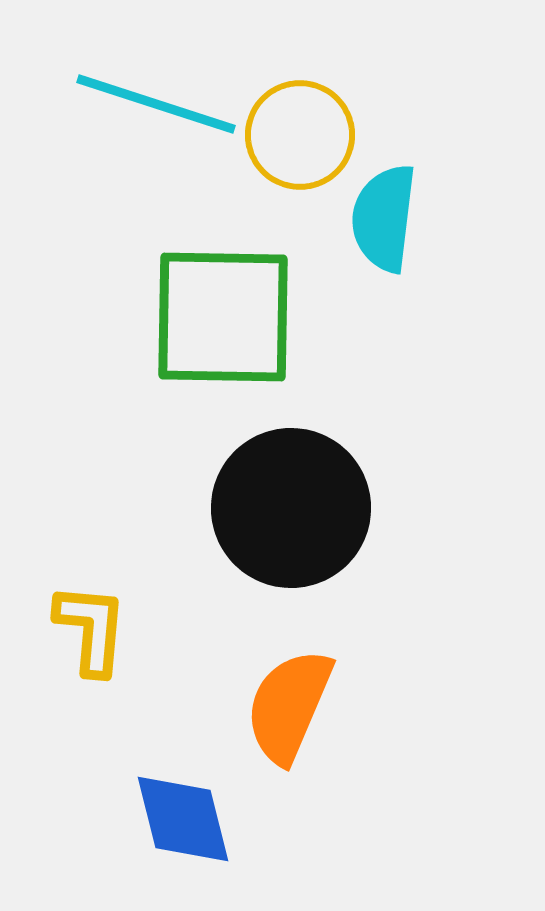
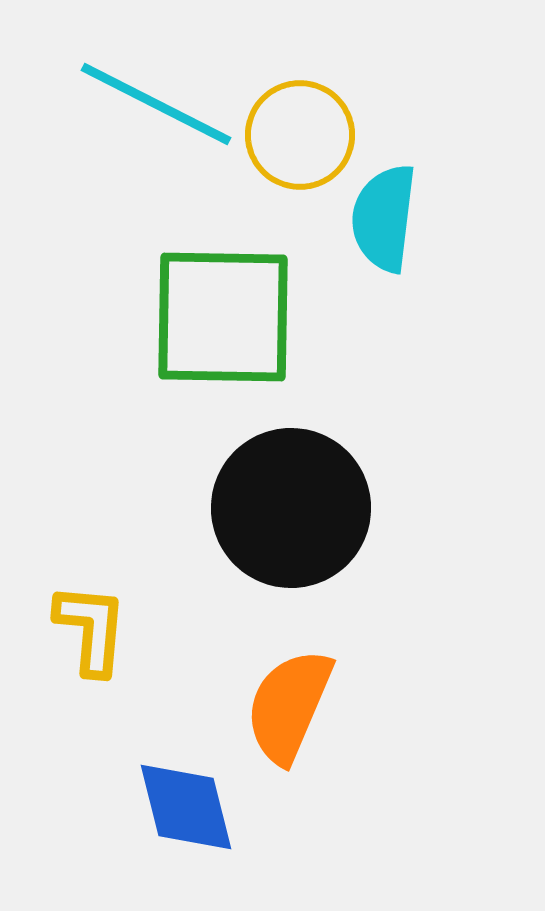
cyan line: rotated 9 degrees clockwise
blue diamond: moved 3 px right, 12 px up
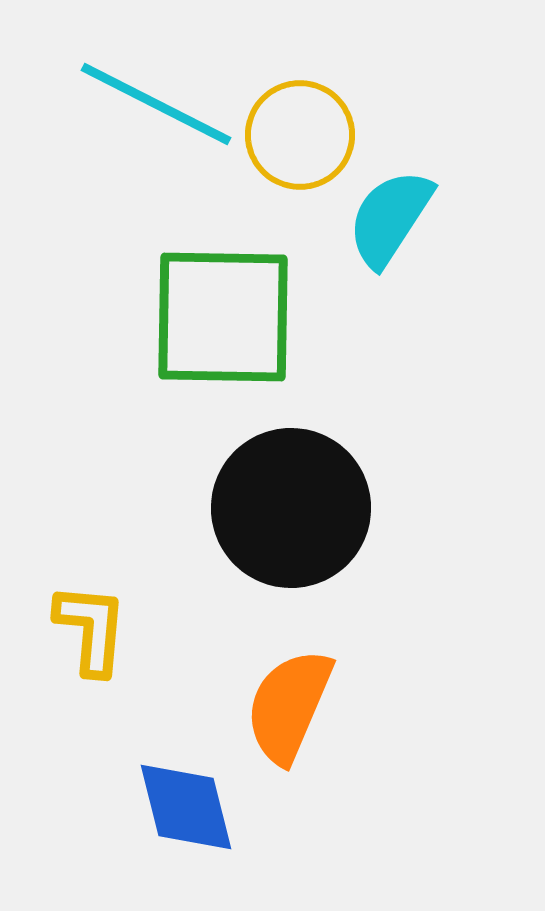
cyan semicircle: moved 6 px right; rotated 26 degrees clockwise
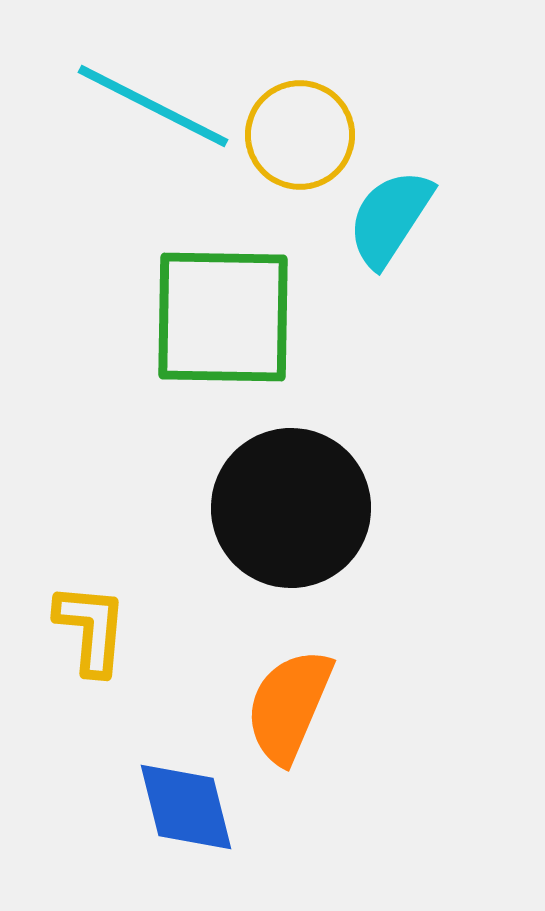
cyan line: moved 3 px left, 2 px down
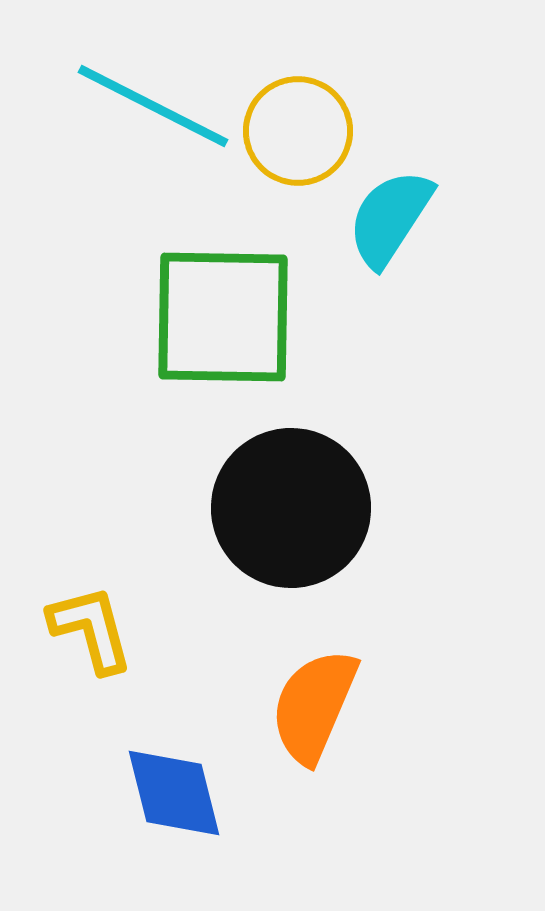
yellow circle: moved 2 px left, 4 px up
yellow L-shape: rotated 20 degrees counterclockwise
orange semicircle: moved 25 px right
blue diamond: moved 12 px left, 14 px up
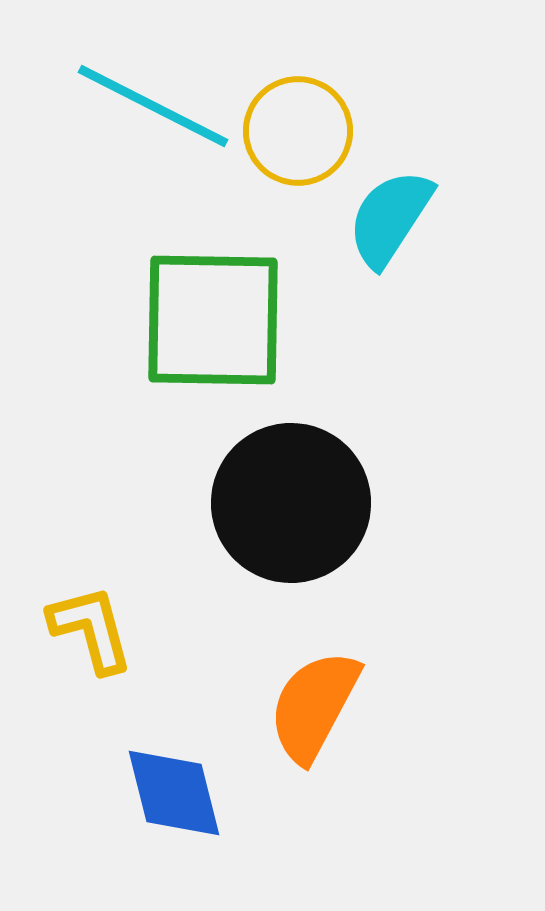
green square: moved 10 px left, 3 px down
black circle: moved 5 px up
orange semicircle: rotated 5 degrees clockwise
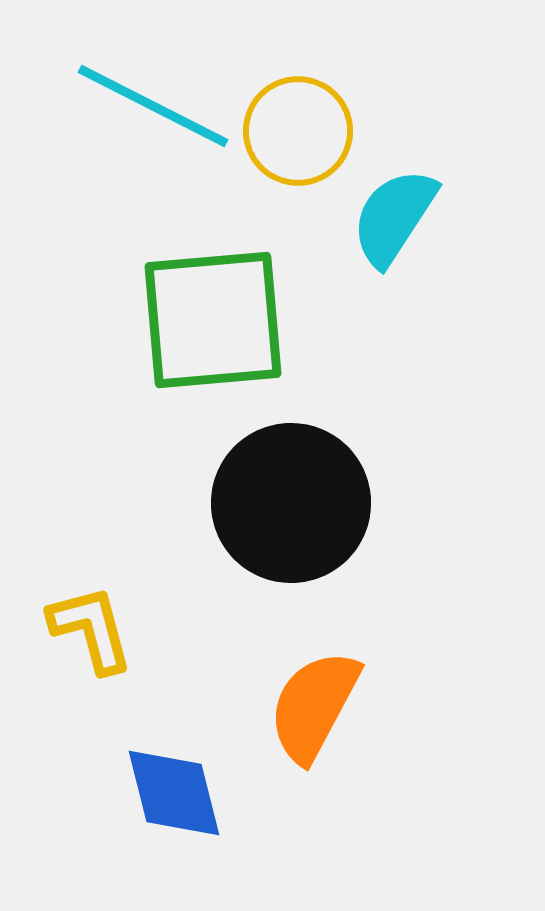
cyan semicircle: moved 4 px right, 1 px up
green square: rotated 6 degrees counterclockwise
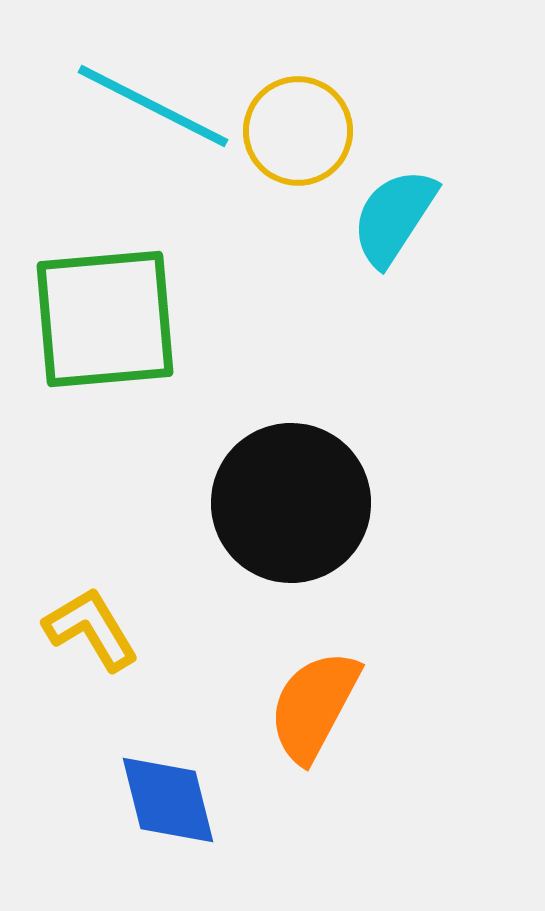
green square: moved 108 px left, 1 px up
yellow L-shape: rotated 16 degrees counterclockwise
blue diamond: moved 6 px left, 7 px down
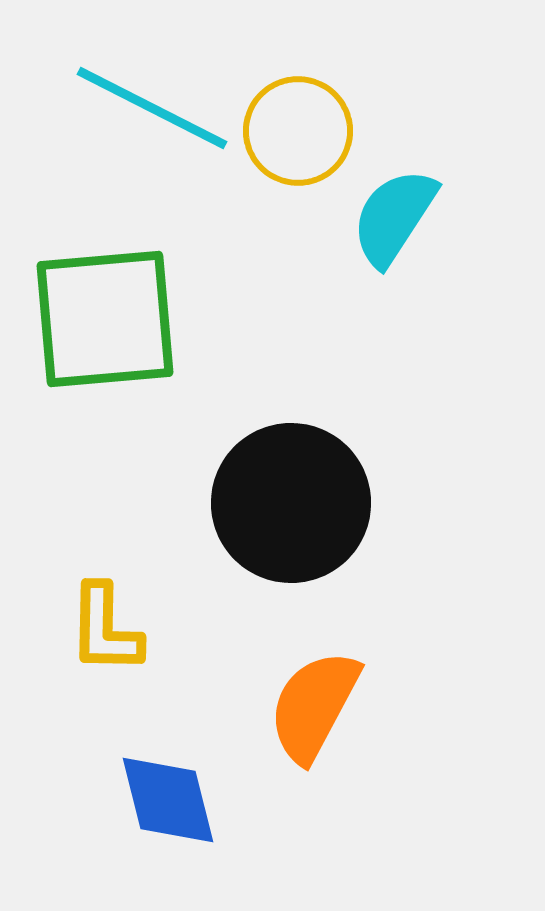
cyan line: moved 1 px left, 2 px down
yellow L-shape: moved 14 px right; rotated 148 degrees counterclockwise
